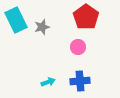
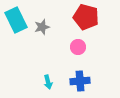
red pentagon: rotated 20 degrees counterclockwise
cyan arrow: rotated 96 degrees clockwise
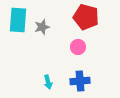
cyan rectangle: moved 2 px right; rotated 30 degrees clockwise
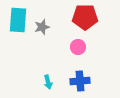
red pentagon: moved 1 px left; rotated 15 degrees counterclockwise
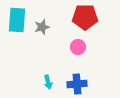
cyan rectangle: moved 1 px left
blue cross: moved 3 px left, 3 px down
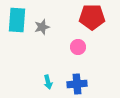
red pentagon: moved 7 px right
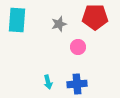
red pentagon: moved 3 px right
gray star: moved 17 px right, 3 px up
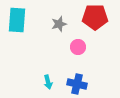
blue cross: rotated 18 degrees clockwise
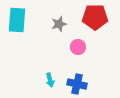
cyan arrow: moved 2 px right, 2 px up
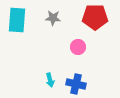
gray star: moved 6 px left, 6 px up; rotated 21 degrees clockwise
blue cross: moved 1 px left
